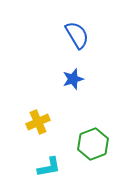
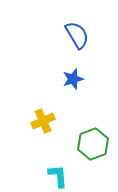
yellow cross: moved 5 px right, 1 px up
cyan L-shape: moved 9 px right, 9 px down; rotated 85 degrees counterclockwise
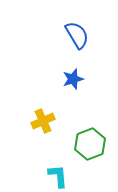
green hexagon: moved 3 px left
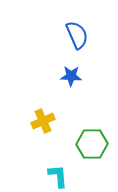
blue semicircle: rotated 8 degrees clockwise
blue star: moved 2 px left, 3 px up; rotated 20 degrees clockwise
green hexagon: moved 2 px right; rotated 20 degrees clockwise
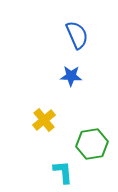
yellow cross: moved 1 px right, 1 px up; rotated 15 degrees counterclockwise
green hexagon: rotated 8 degrees counterclockwise
cyan L-shape: moved 5 px right, 4 px up
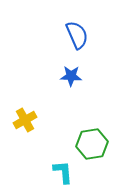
yellow cross: moved 19 px left; rotated 10 degrees clockwise
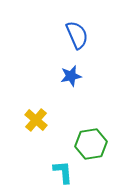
blue star: rotated 15 degrees counterclockwise
yellow cross: moved 11 px right; rotated 20 degrees counterclockwise
green hexagon: moved 1 px left
